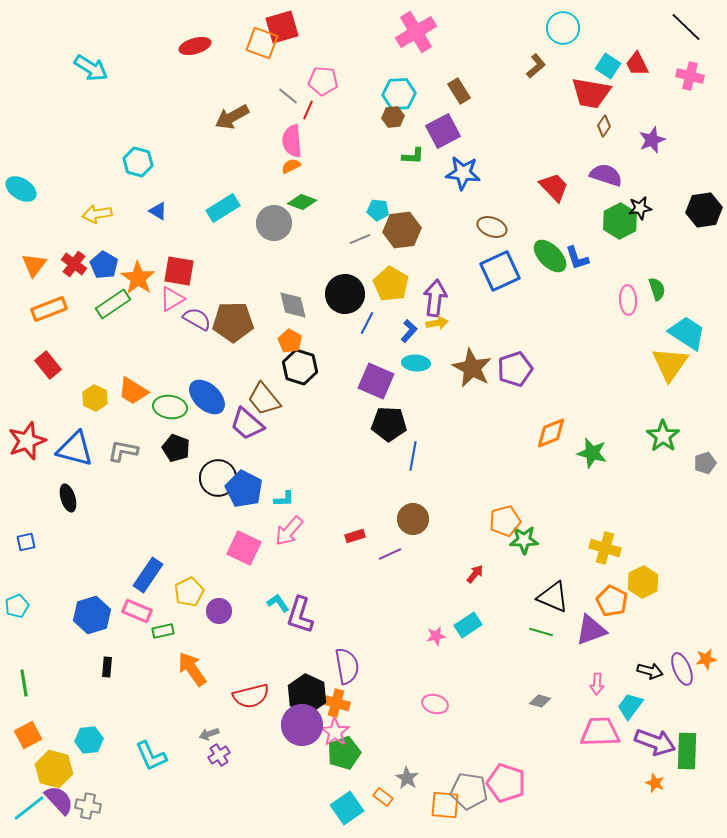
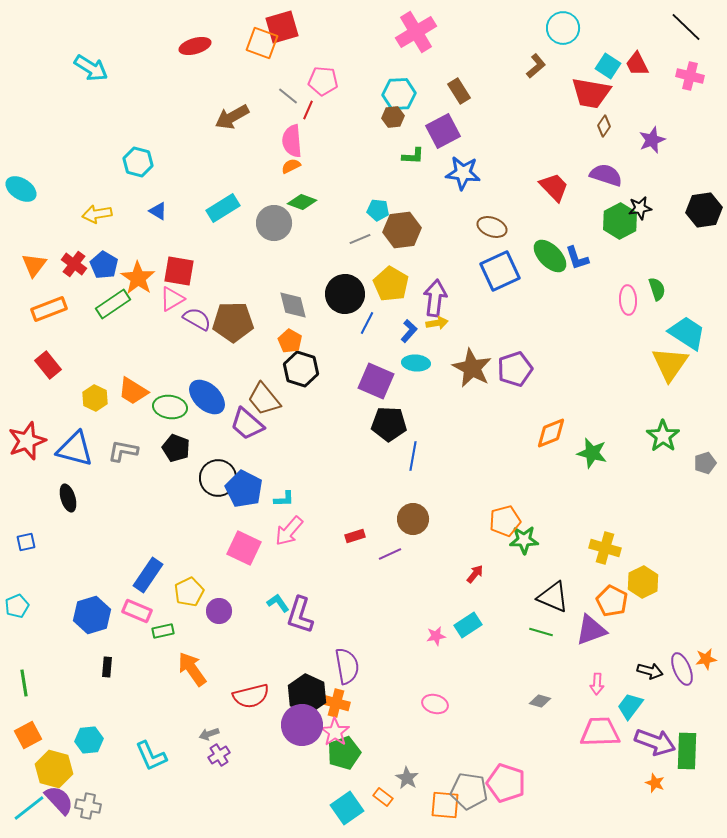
black hexagon at (300, 367): moved 1 px right, 2 px down
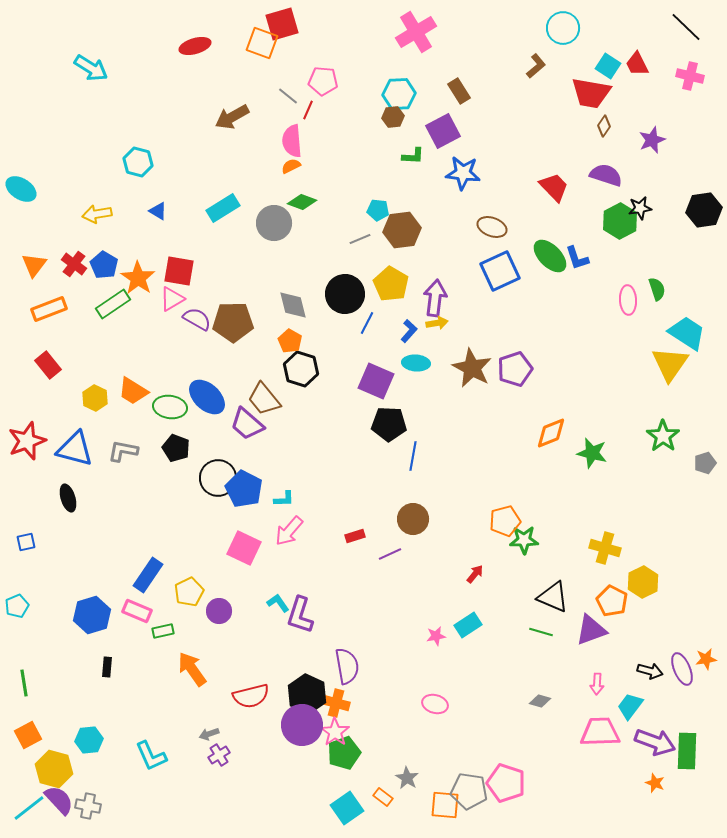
red square at (282, 27): moved 3 px up
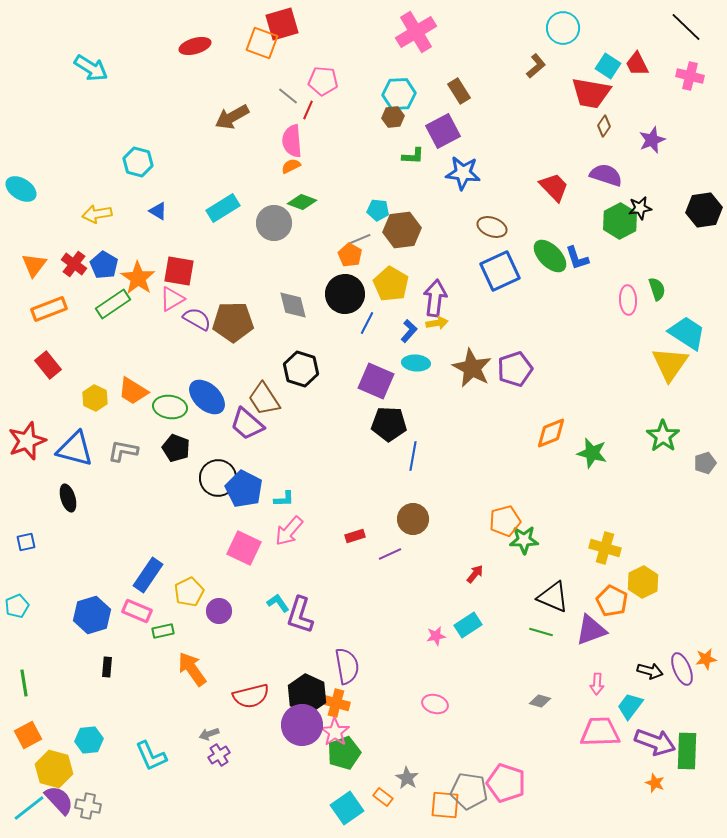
orange pentagon at (290, 341): moved 60 px right, 86 px up
brown trapezoid at (264, 399): rotated 6 degrees clockwise
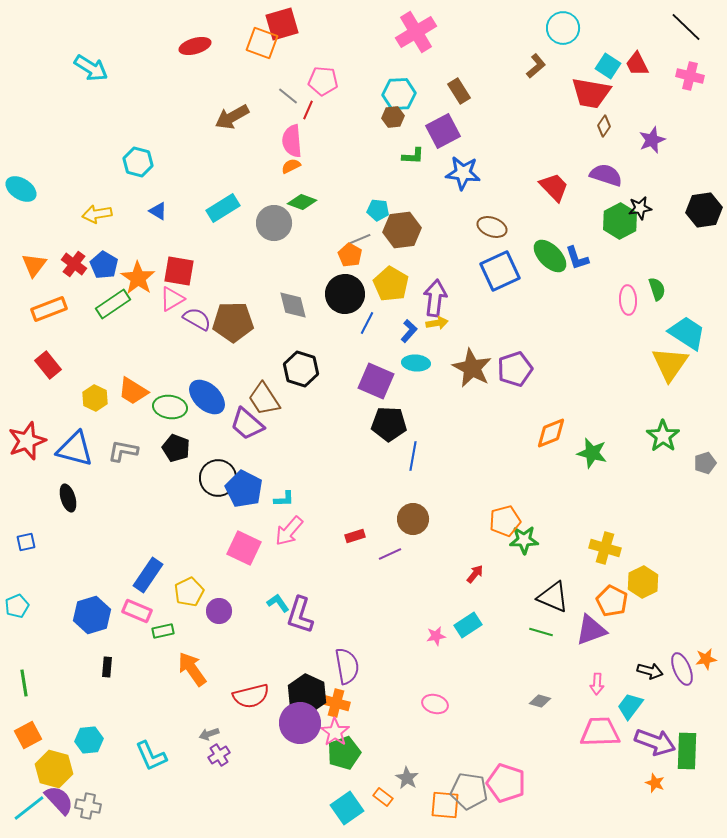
purple circle at (302, 725): moved 2 px left, 2 px up
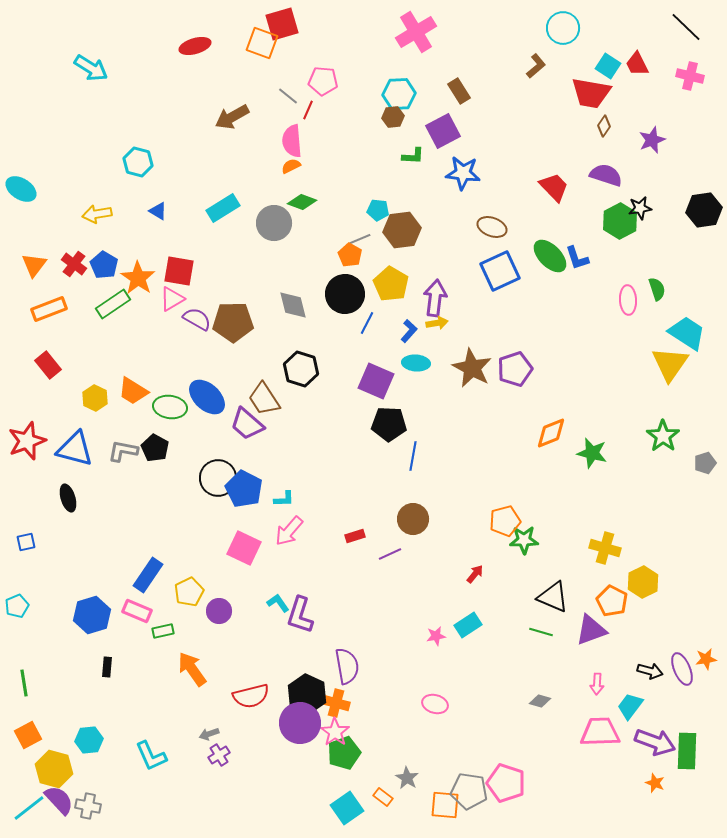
black pentagon at (176, 448): moved 21 px left; rotated 8 degrees clockwise
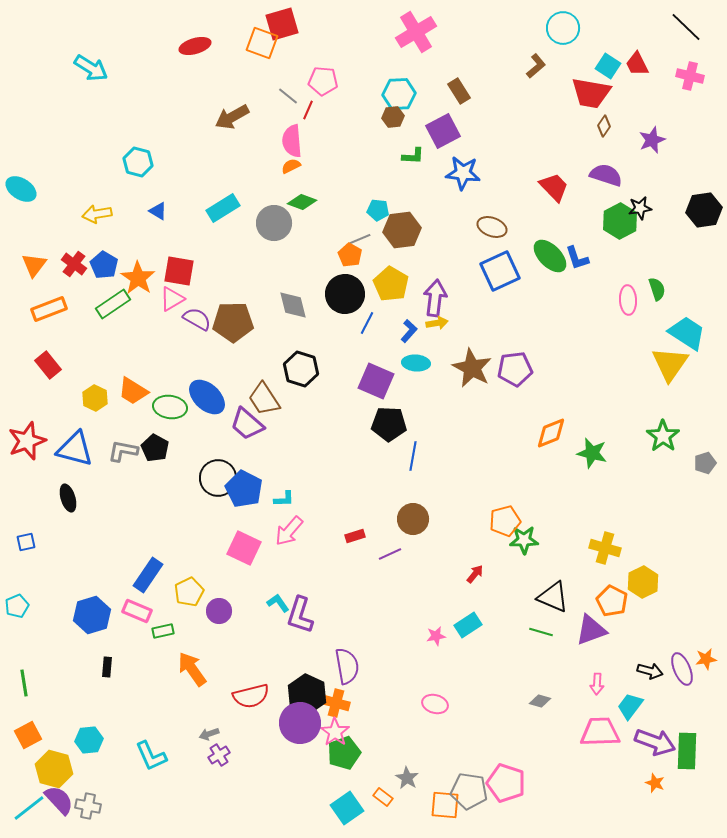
purple pentagon at (515, 369): rotated 12 degrees clockwise
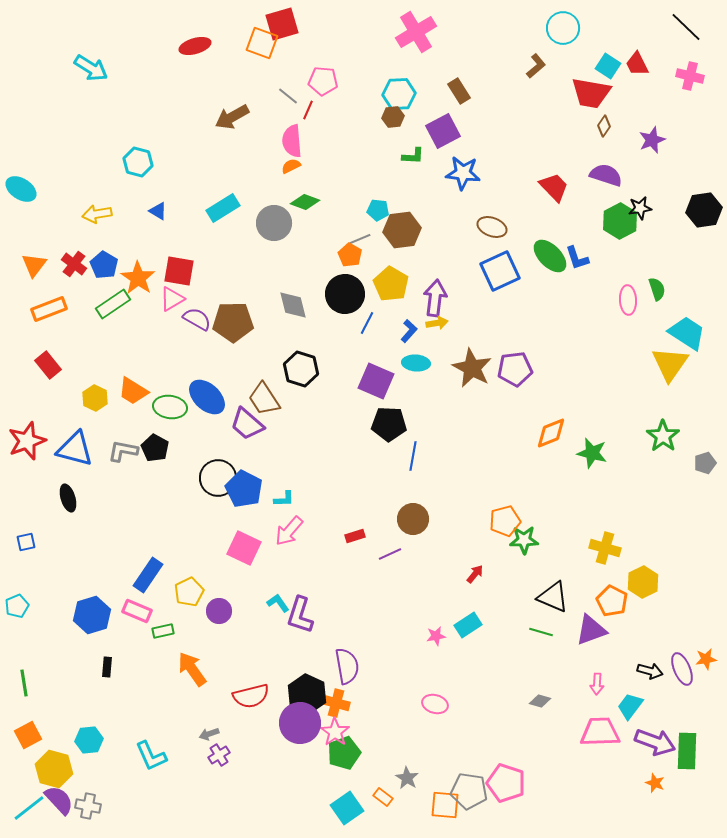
green diamond at (302, 202): moved 3 px right
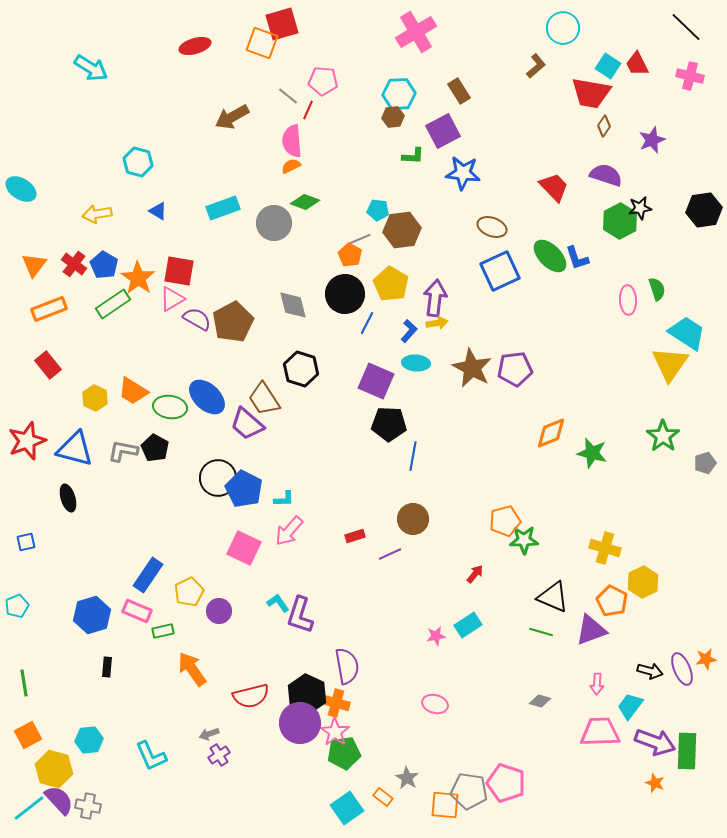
cyan rectangle at (223, 208): rotated 12 degrees clockwise
brown pentagon at (233, 322): rotated 27 degrees counterclockwise
green pentagon at (344, 753): rotated 12 degrees clockwise
